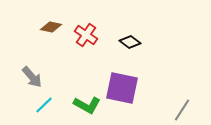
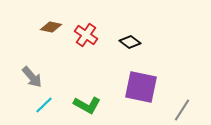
purple square: moved 19 px right, 1 px up
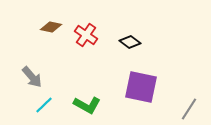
gray line: moved 7 px right, 1 px up
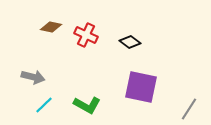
red cross: rotated 10 degrees counterclockwise
gray arrow: moved 1 px right; rotated 35 degrees counterclockwise
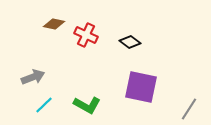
brown diamond: moved 3 px right, 3 px up
gray arrow: rotated 35 degrees counterclockwise
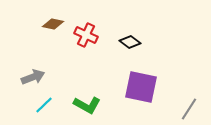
brown diamond: moved 1 px left
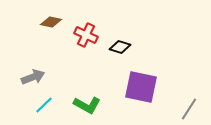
brown diamond: moved 2 px left, 2 px up
black diamond: moved 10 px left, 5 px down; rotated 20 degrees counterclockwise
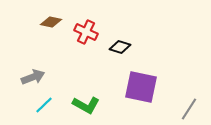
red cross: moved 3 px up
green L-shape: moved 1 px left
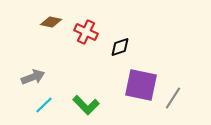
black diamond: rotated 35 degrees counterclockwise
purple square: moved 2 px up
green L-shape: rotated 16 degrees clockwise
gray line: moved 16 px left, 11 px up
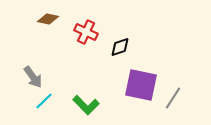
brown diamond: moved 3 px left, 3 px up
gray arrow: rotated 75 degrees clockwise
cyan line: moved 4 px up
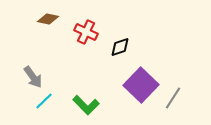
purple square: rotated 32 degrees clockwise
